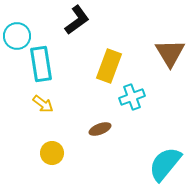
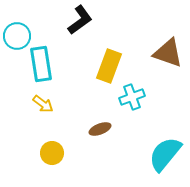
black L-shape: moved 3 px right
brown triangle: moved 2 px left; rotated 40 degrees counterclockwise
cyan semicircle: moved 10 px up
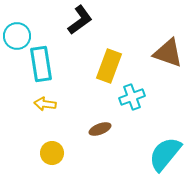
yellow arrow: moved 2 px right; rotated 150 degrees clockwise
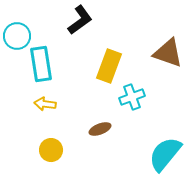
yellow circle: moved 1 px left, 3 px up
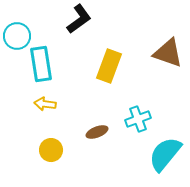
black L-shape: moved 1 px left, 1 px up
cyan cross: moved 6 px right, 22 px down
brown ellipse: moved 3 px left, 3 px down
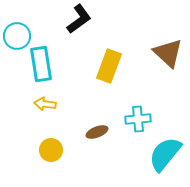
brown triangle: rotated 24 degrees clockwise
cyan cross: rotated 15 degrees clockwise
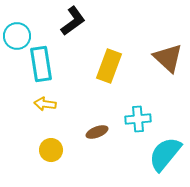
black L-shape: moved 6 px left, 2 px down
brown triangle: moved 5 px down
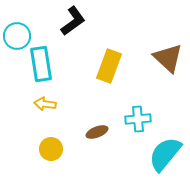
yellow circle: moved 1 px up
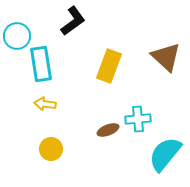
brown triangle: moved 2 px left, 1 px up
brown ellipse: moved 11 px right, 2 px up
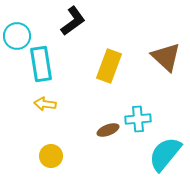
yellow circle: moved 7 px down
